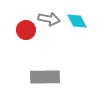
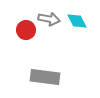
gray rectangle: rotated 8 degrees clockwise
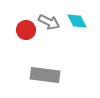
gray arrow: moved 3 px down; rotated 15 degrees clockwise
gray rectangle: moved 2 px up
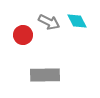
red circle: moved 3 px left, 5 px down
gray rectangle: rotated 8 degrees counterclockwise
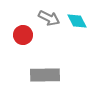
gray arrow: moved 4 px up
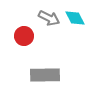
cyan diamond: moved 2 px left, 3 px up
red circle: moved 1 px right, 1 px down
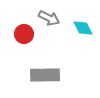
cyan diamond: moved 8 px right, 10 px down
red circle: moved 2 px up
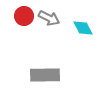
red circle: moved 18 px up
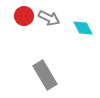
gray rectangle: rotated 60 degrees clockwise
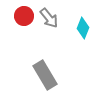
gray arrow: rotated 25 degrees clockwise
cyan diamond: rotated 50 degrees clockwise
